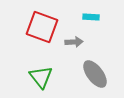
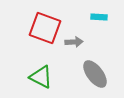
cyan rectangle: moved 8 px right
red square: moved 3 px right, 1 px down
green triangle: rotated 25 degrees counterclockwise
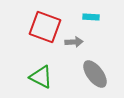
cyan rectangle: moved 8 px left
red square: moved 1 px up
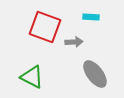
green triangle: moved 9 px left
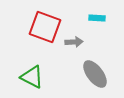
cyan rectangle: moved 6 px right, 1 px down
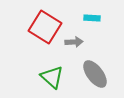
cyan rectangle: moved 5 px left
red square: rotated 12 degrees clockwise
green triangle: moved 20 px right; rotated 15 degrees clockwise
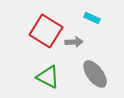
cyan rectangle: rotated 21 degrees clockwise
red square: moved 1 px right, 4 px down
green triangle: moved 4 px left; rotated 15 degrees counterclockwise
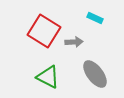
cyan rectangle: moved 3 px right
red square: moved 2 px left
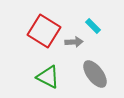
cyan rectangle: moved 2 px left, 8 px down; rotated 21 degrees clockwise
